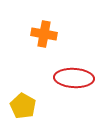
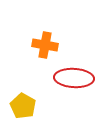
orange cross: moved 1 px right, 11 px down
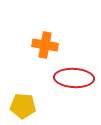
yellow pentagon: rotated 25 degrees counterclockwise
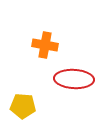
red ellipse: moved 1 px down
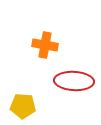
red ellipse: moved 2 px down
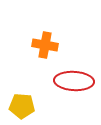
yellow pentagon: moved 1 px left
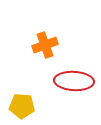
orange cross: rotated 30 degrees counterclockwise
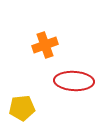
yellow pentagon: moved 2 px down; rotated 10 degrees counterclockwise
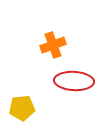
orange cross: moved 8 px right
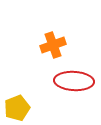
yellow pentagon: moved 5 px left; rotated 15 degrees counterclockwise
